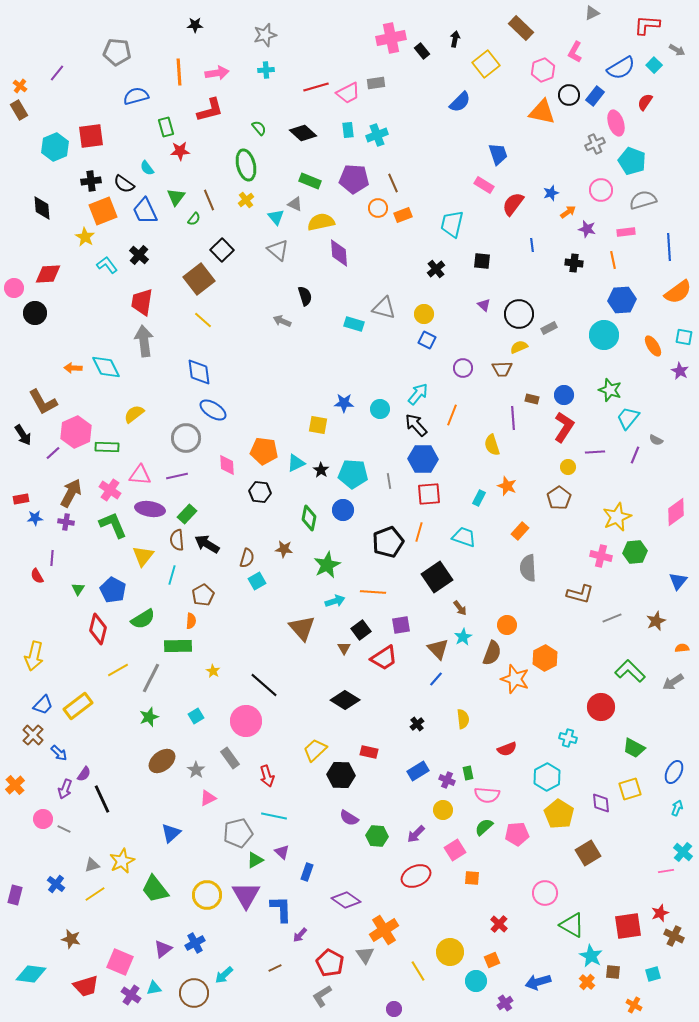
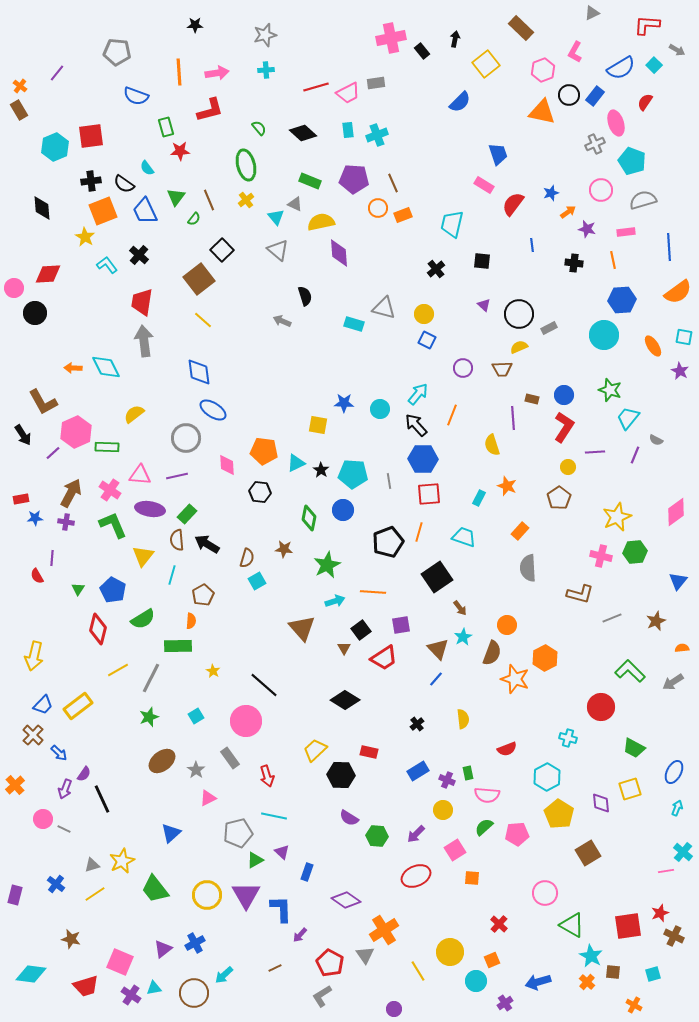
blue semicircle at (136, 96): rotated 145 degrees counterclockwise
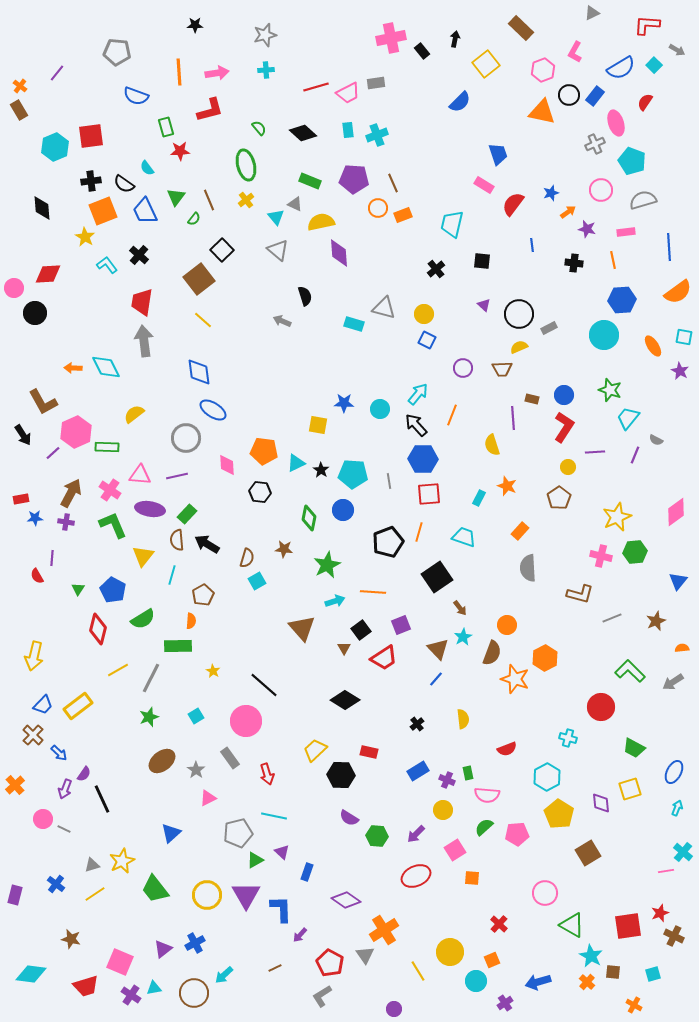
purple square at (401, 625): rotated 12 degrees counterclockwise
red arrow at (267, 776): moved 2 px up
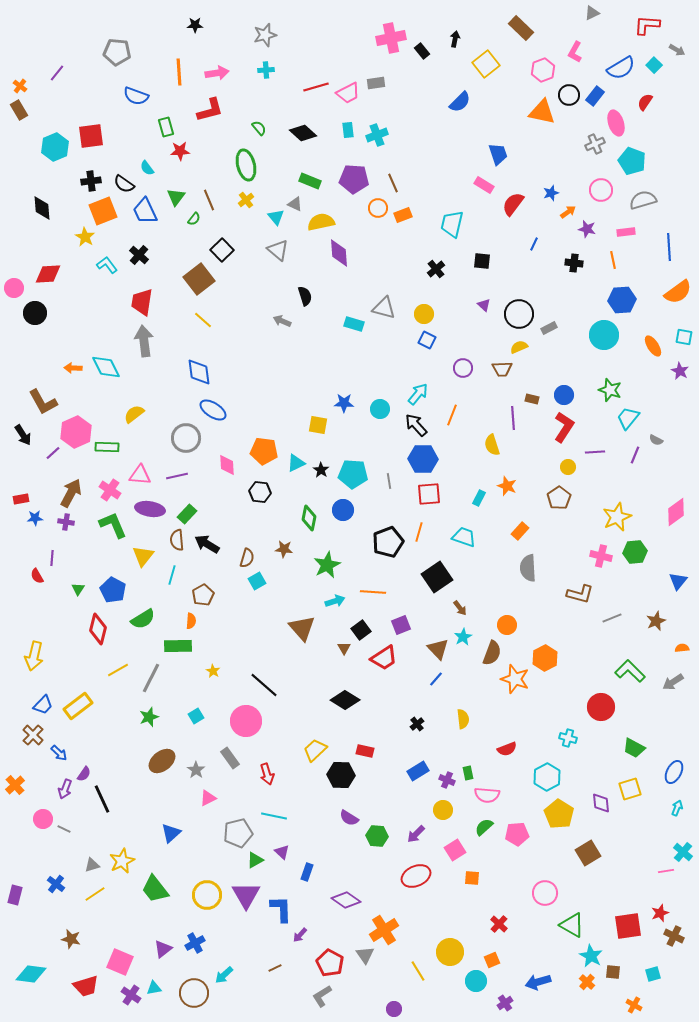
blue line at (532, 245): moved 2 px right, 1 px up; rotated 32 degrees clockwise
red rectangle at (369, 752): moved 4 px left, 1 px up
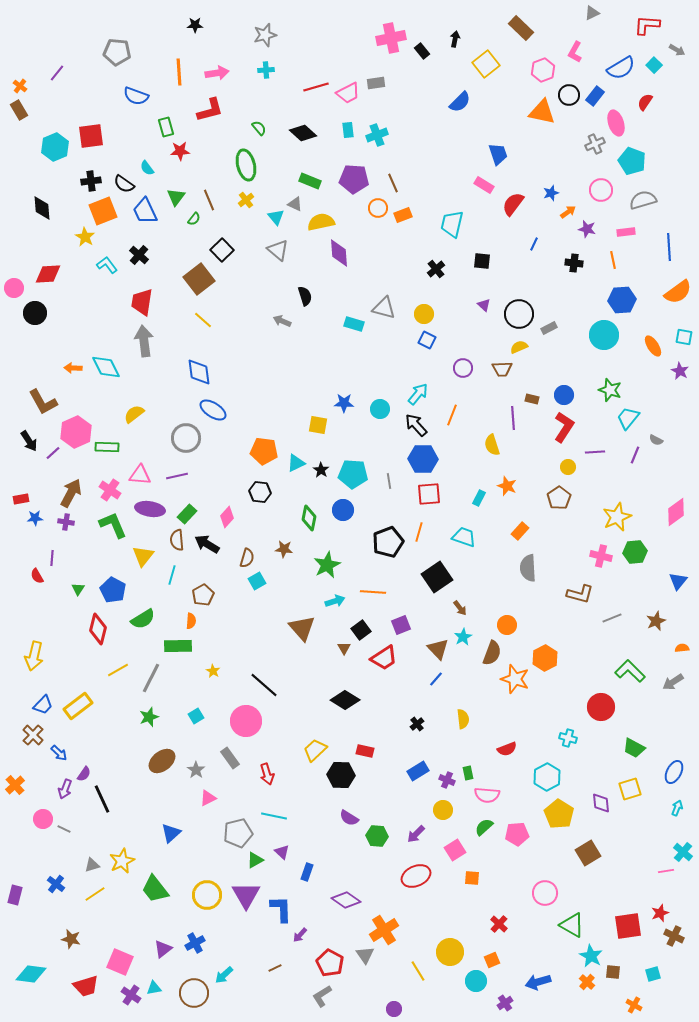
black arrow at (23, 435): moved 6 px right, 6 px down
pink diamond at (227, 465): moved 52 px down; rotated 45 degrees clockwise
